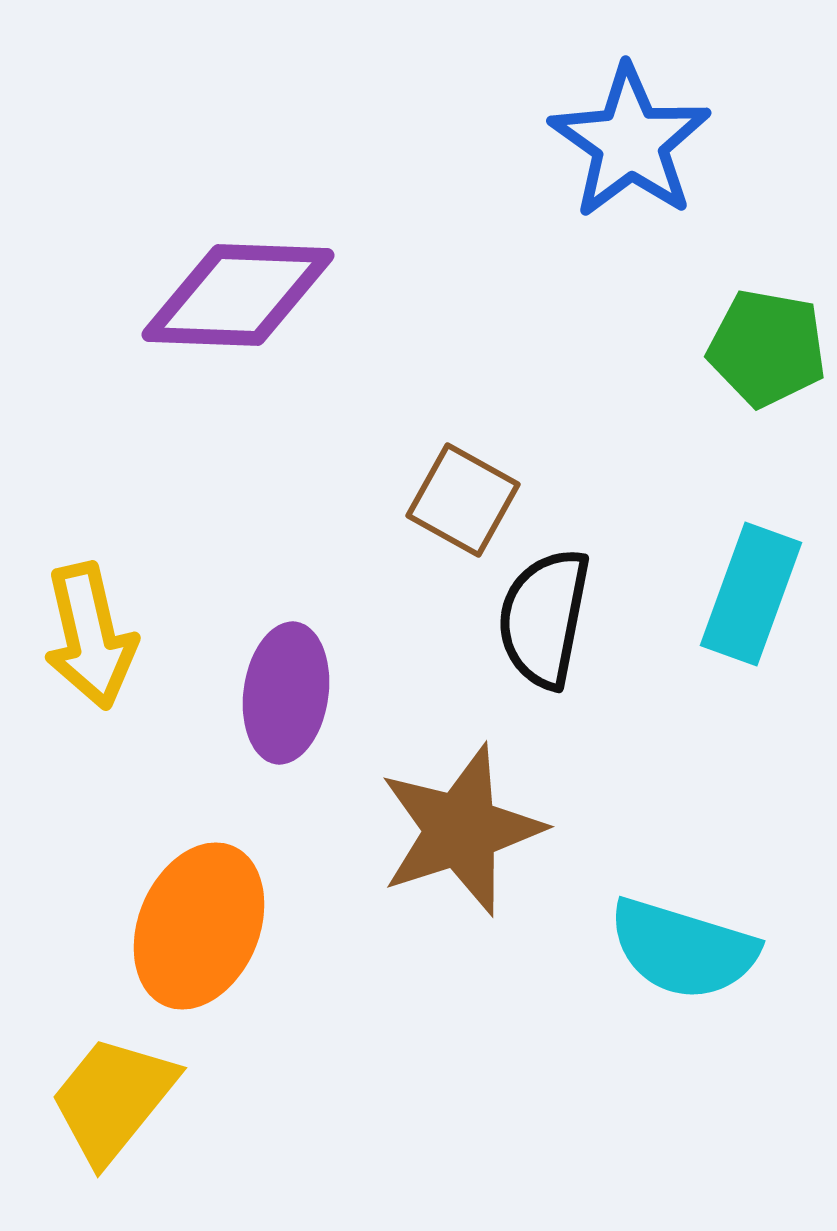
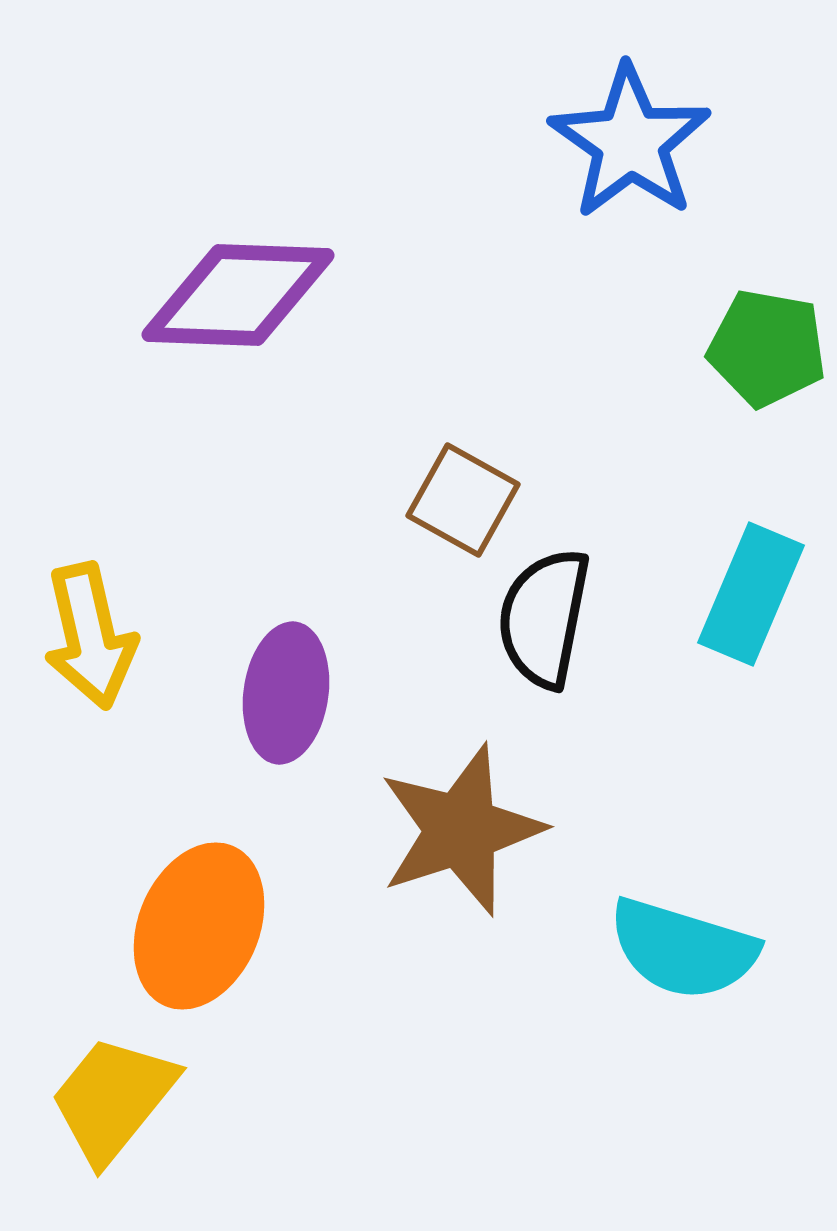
cyan rectangle: rotated 3 degrees clockwise
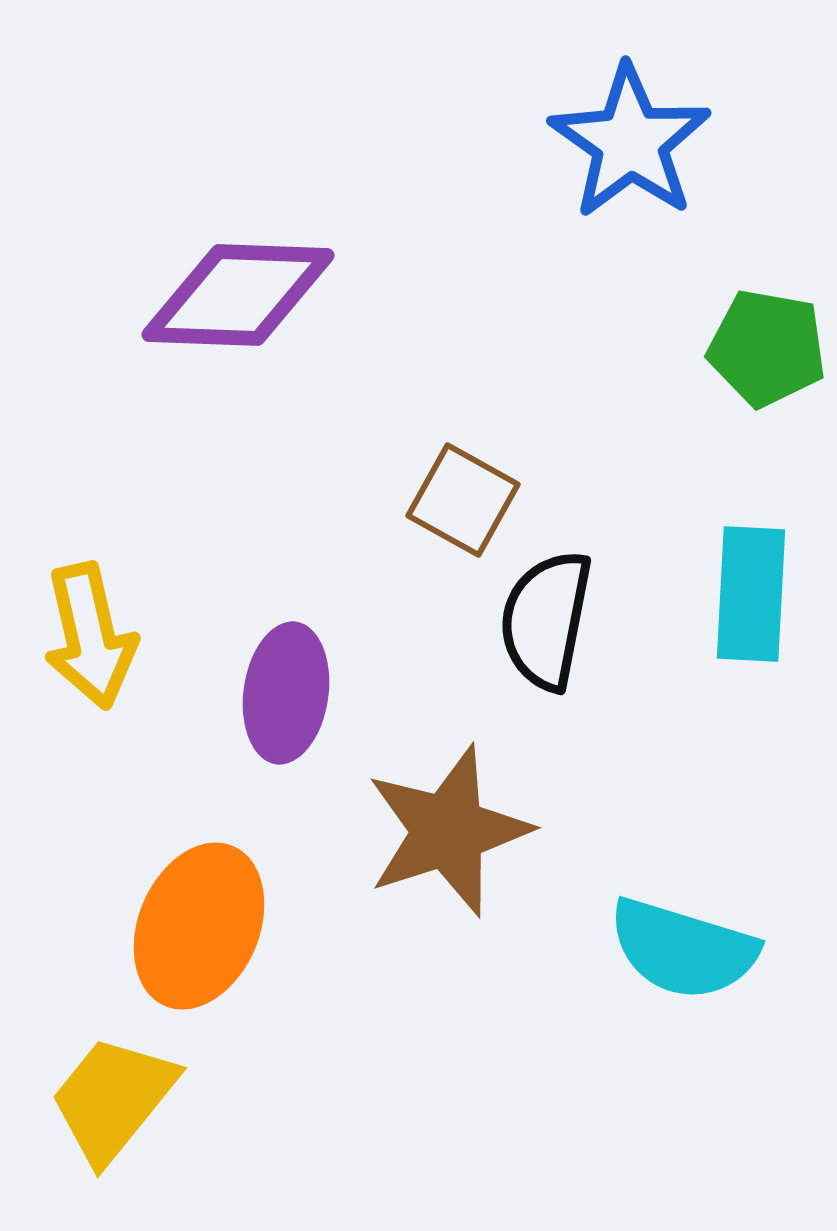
cyan rectangle: rotated 20 degrees counterclockwise
black semicircle: moved 2 px right, 2 px down
brown star: moved 13 px left, 1 px down
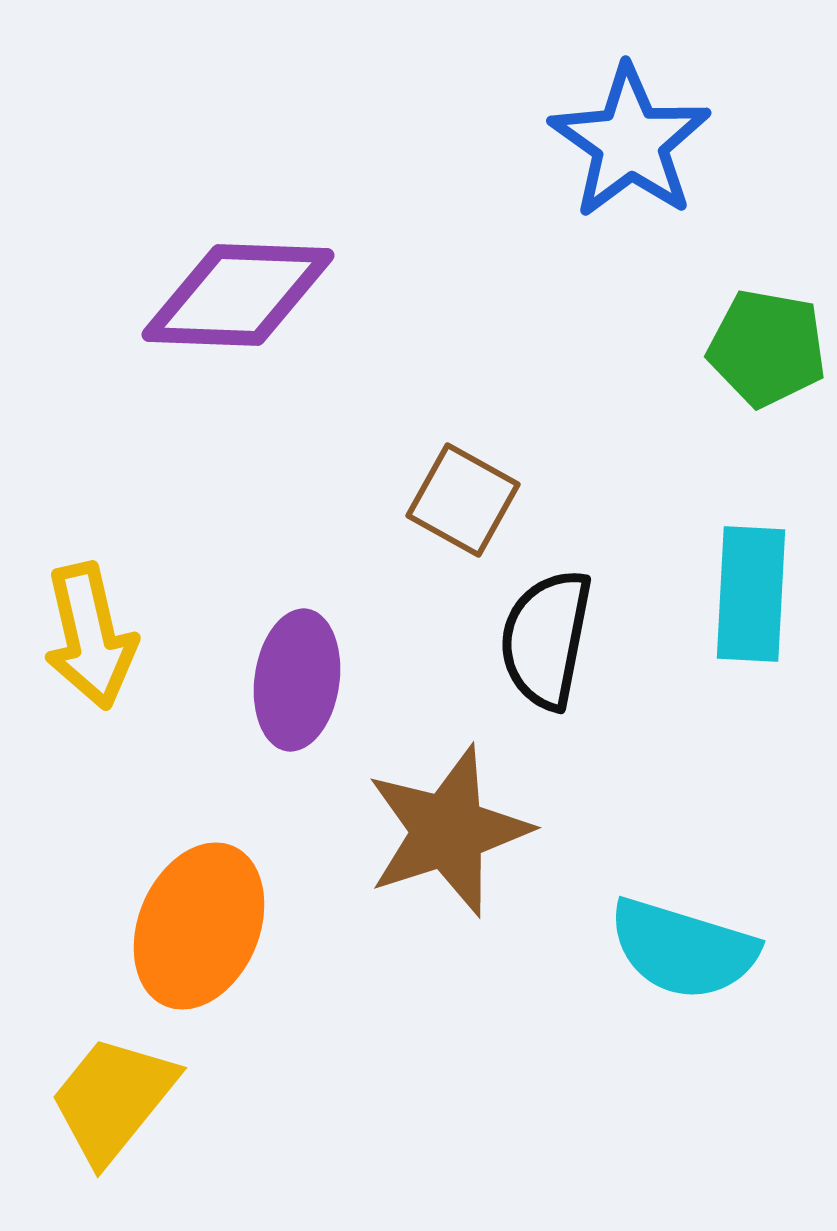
black semicircle: moved 19 px down
purple ellipse: moved 11 px right, 13 px up
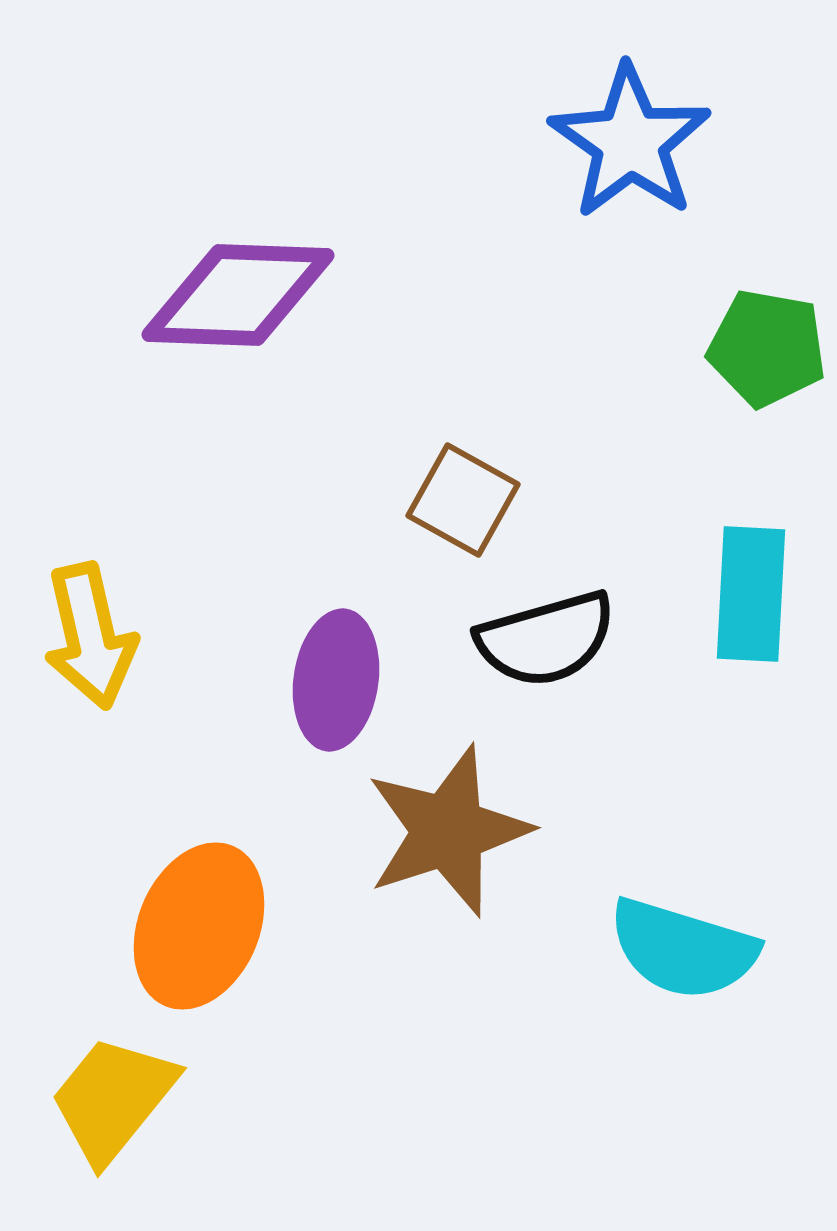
black semicircle: rotated 117 degrees counterclockwise
purple ellipse: moved 39 px right
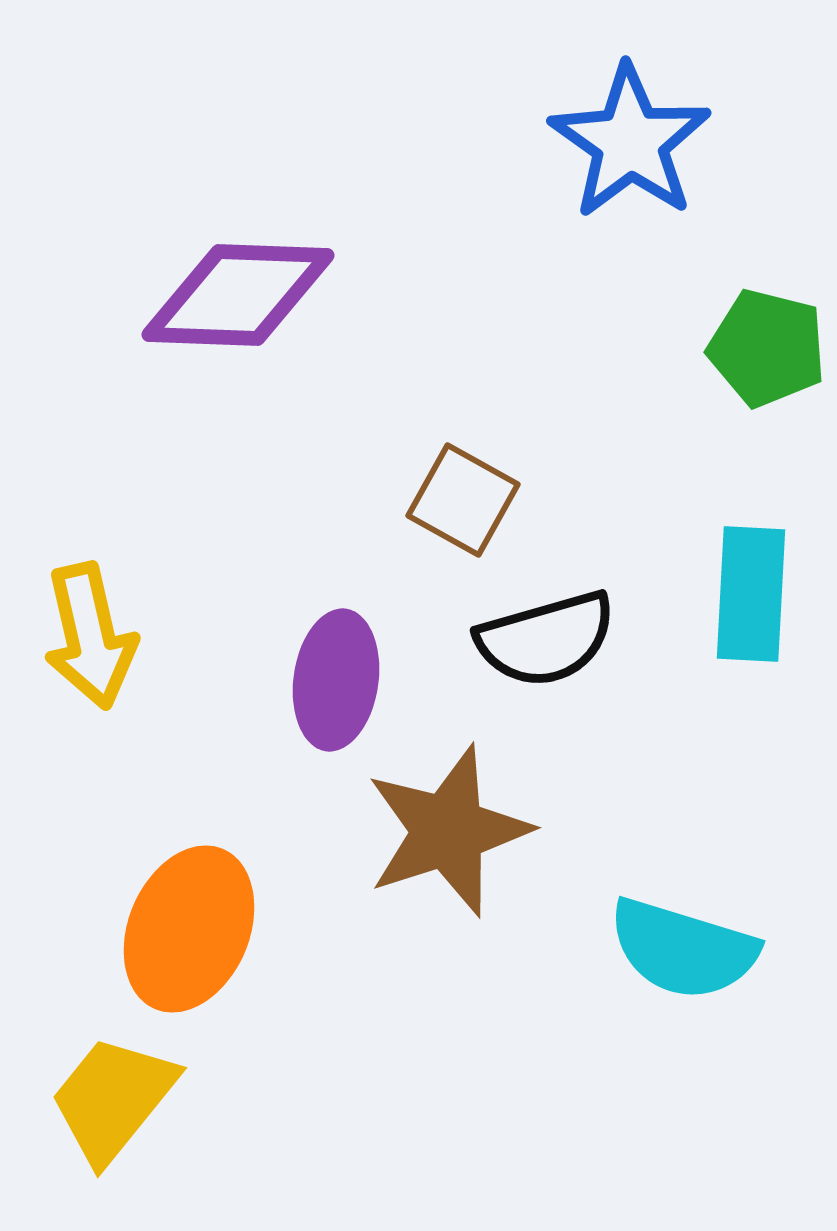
green pentagon: rotated 4 degrees clockwise
orange ellipse: moved 10 px left, 3 px down
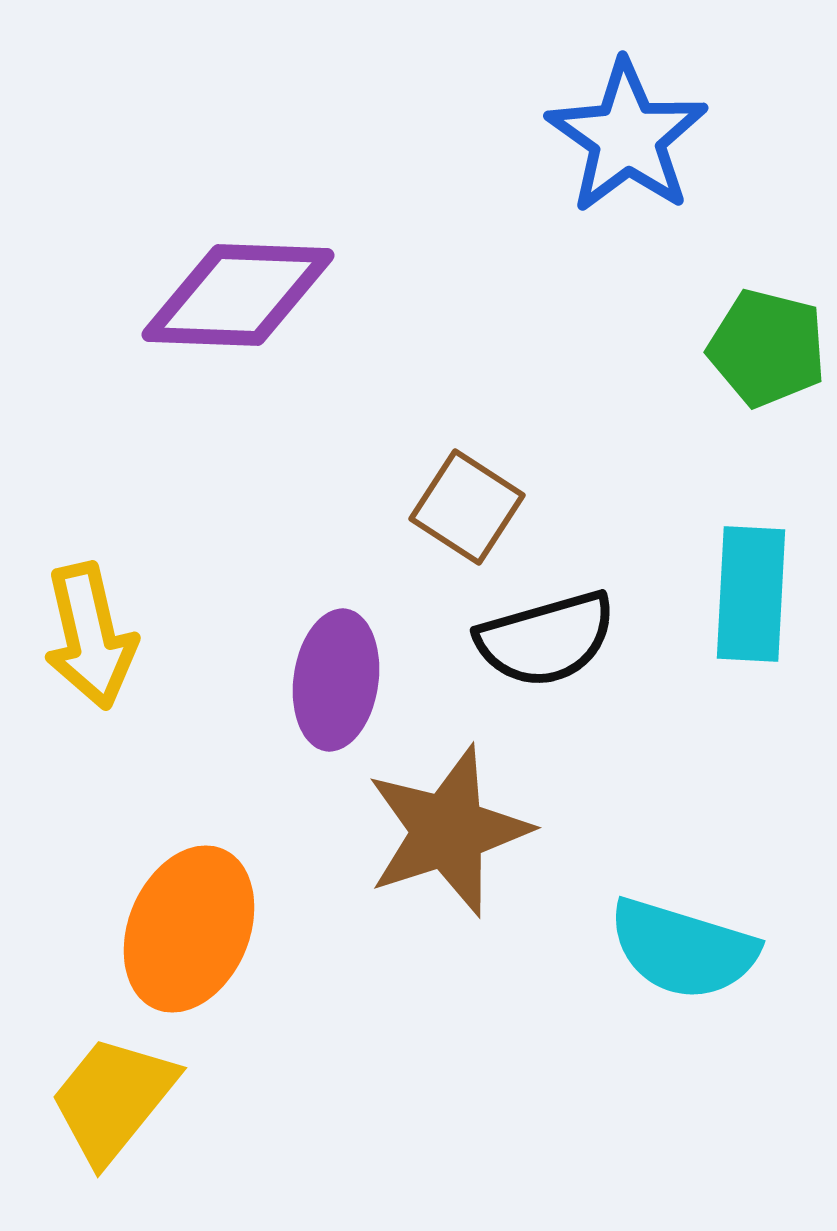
blue star: moved 3 px left, 5 px up
brown square: moved 4 px right, 7 px down; rotated 4 degrees clockwise
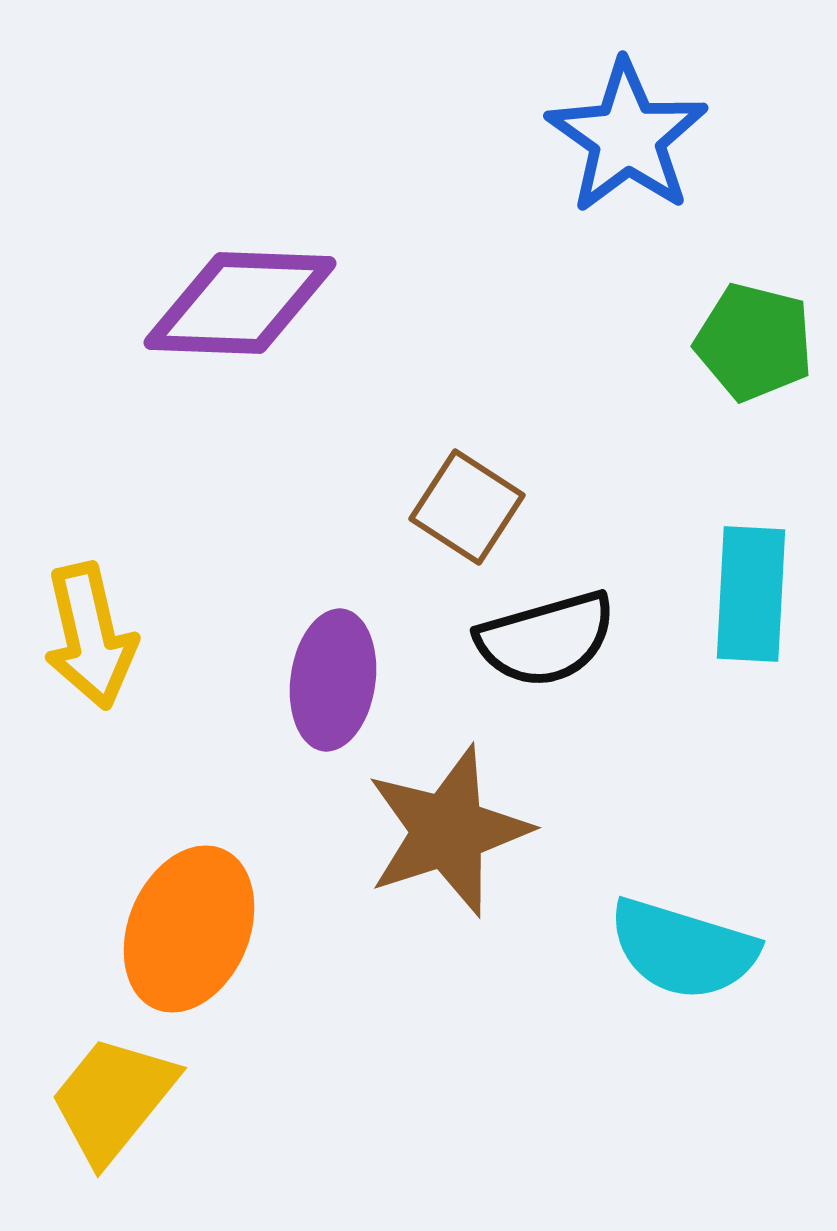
purple diamond: moved 2 px right, 8 px down
green pentagon: moved 13 px left, 6 px up
purple ellipse: moved 3 px left
